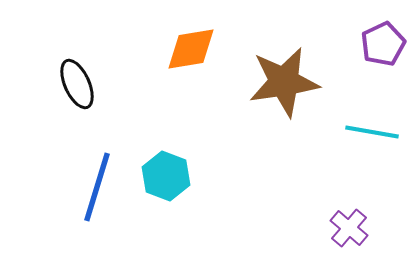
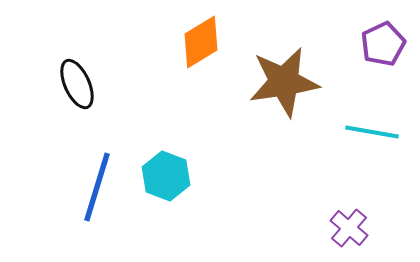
orange diamond: moved 10 px right, 7 px up; rotated 22 degrees counterclockwise
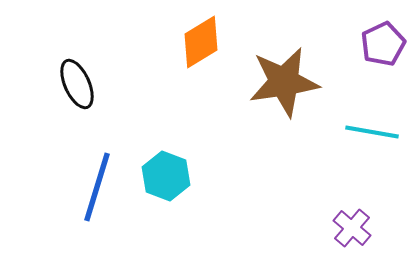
purple cross: moved 3 px right
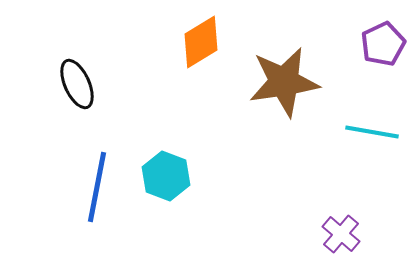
blue line: rotated 6 degrees counterclockwise
purple cross: moved 11 px left, 6 px down
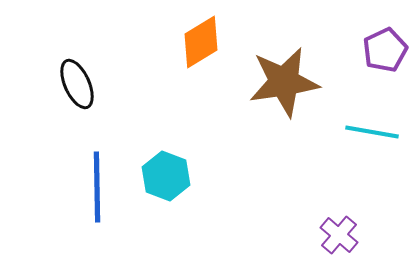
purple pentagon: moved 2 px right, 6 px down
blue line: rotated 12 degrees counterclockwise
purple cross: moved 2 px left, 1 px down
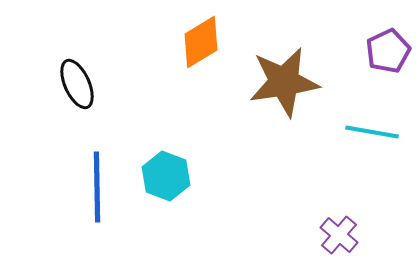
purple pentagon: moved 3 px right, 1 px down
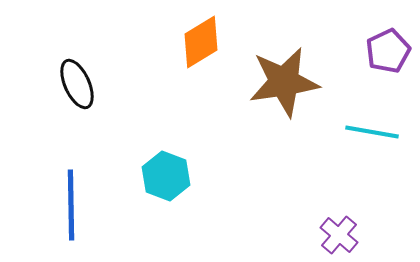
blue line: moved 26 px left, 18 px down
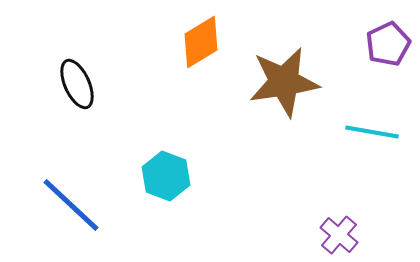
purple pentagon: moved 7 px up
blue line: rotated 46 degrees counterclockwise
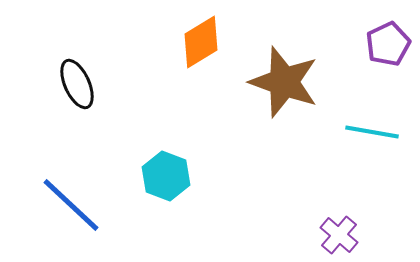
brown star: rotated 28 degrees clockwise
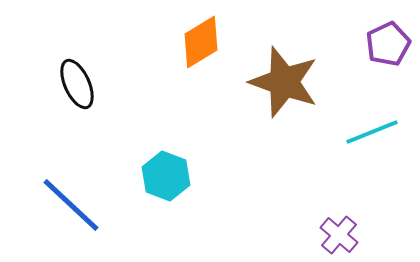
cyan line: rotated 32 degrees counterclockwise
